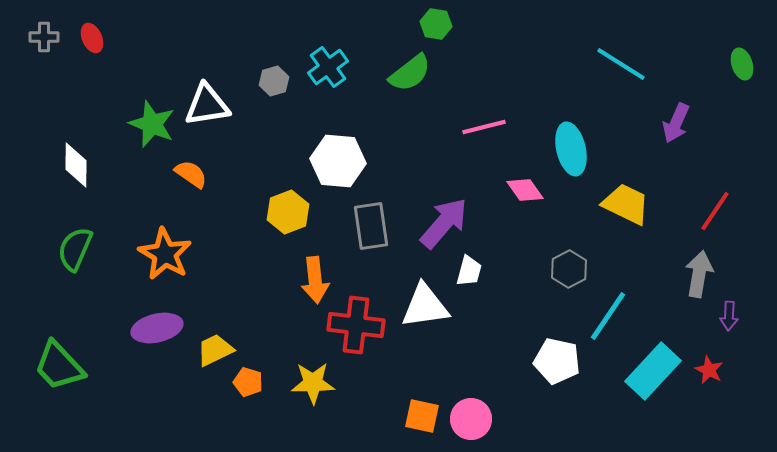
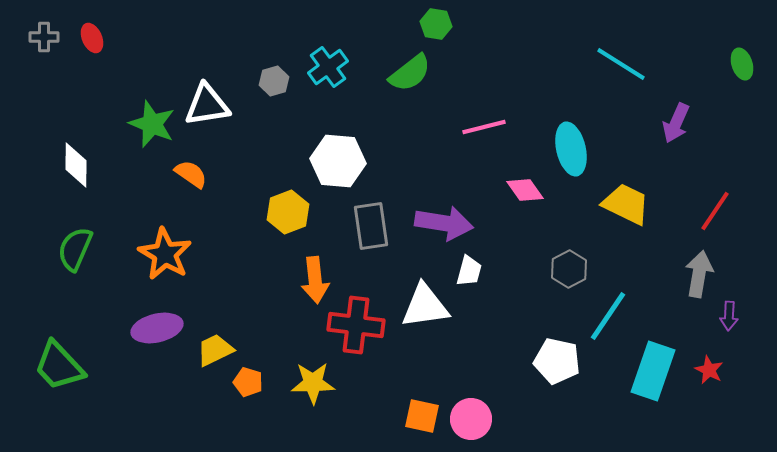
purple arrow at (444, 223): rotated 58 degrees clockwise
cyan rectangle at (653, 371): rotated 24 degrees counterclockwise
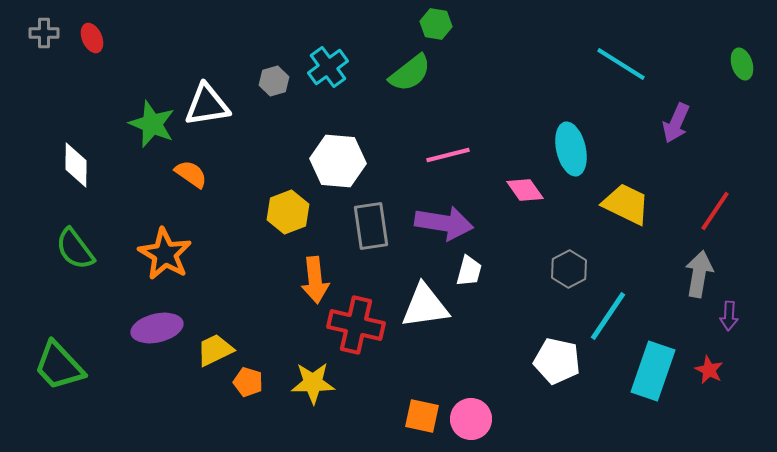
gray cross at (44, 37): moved 4 px up
pink line at (484, 127): moved 36 px left, 28 px down
green semicircle at (75, 249): rotated 60 degrees counterclockwise
red cross at (356, 325): rotated 6 degrees clockwise
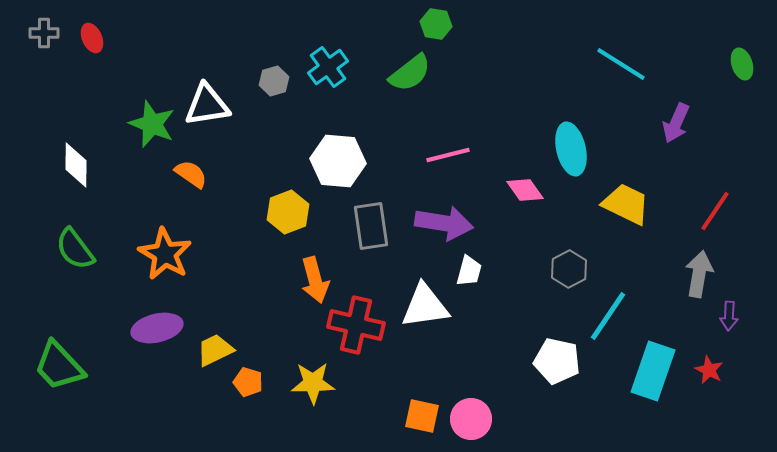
orange arrow at (315, 280): rotated 9 degrees counterclockwise
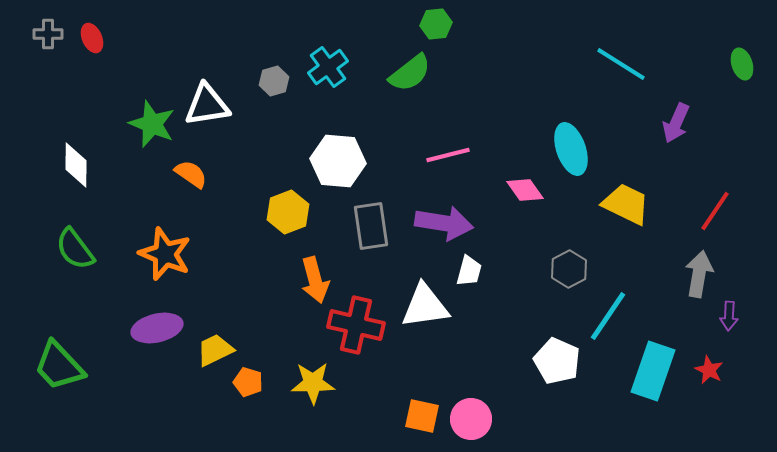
green hexagon at (436, 24): rotated 16 degrees counterclockwise
gray cross at (44, 33): moved 4 px right, 1 px down
cyan ellipse at (571, 149): rotated 6 degrees counterclockwise
orange star at (165, 254): rotated 8 degrees counterclockwise
white pentagon at (557, 361): rotated 12 degrees clockwise
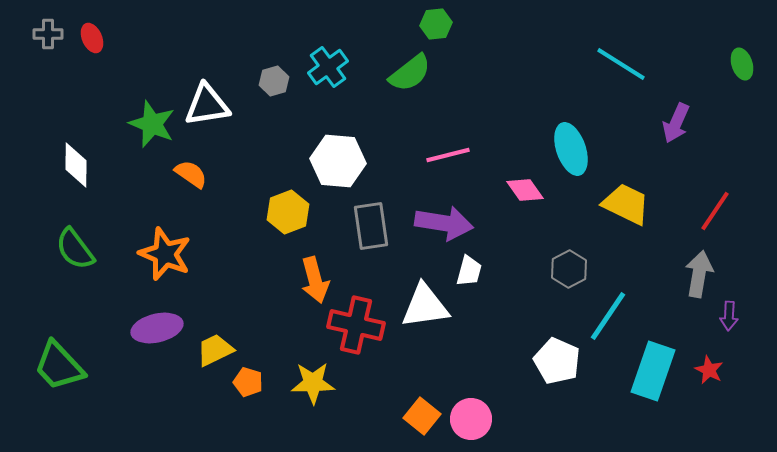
orange square at (422, 416): rotated 27 degrees clockwise
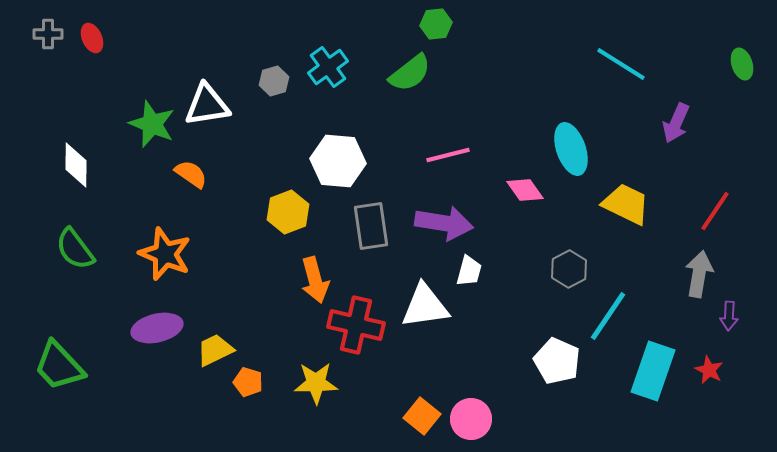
yellow star at (313, 383): moved 3 px right
